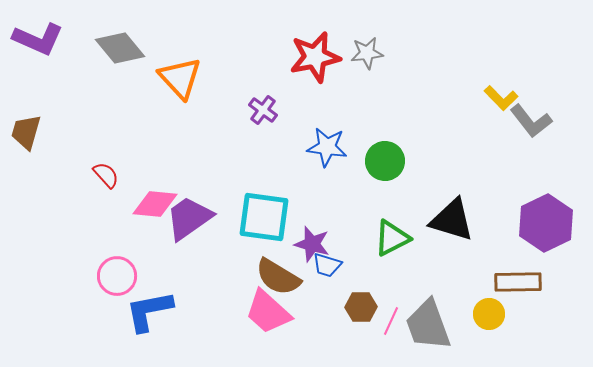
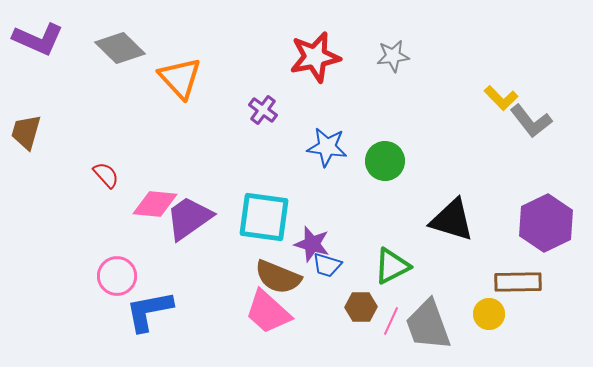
gray diamond: rotated 6 degrees counterclockwise
gray star: moved 26 px right, 3 px down
green triangle: moved 28 px down
brown semicircle: rotated 9 degrees counterclockwise
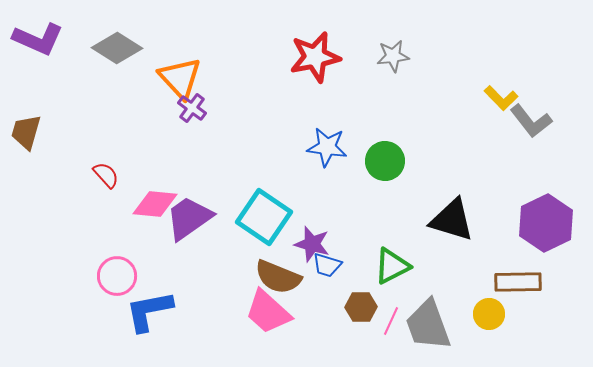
gray diamond: moved 3 px left; rotated 12 degrees counterclockwise
purple cross: moved 71 px left, 2 px up
cyan square: rotated 26 degrees clockwise
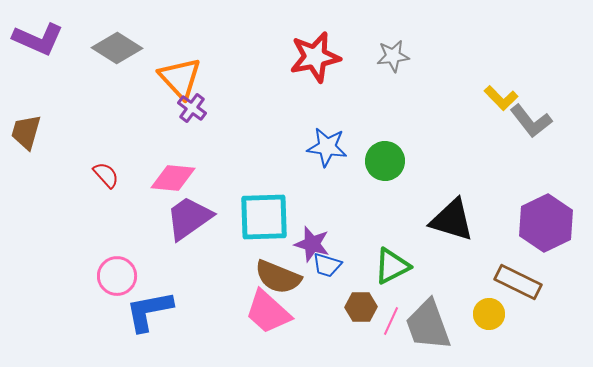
pink diamond: moved 18 px right, 26 px up
cyan square: rotated 36 degrees counterclockwise
brown rectangle: rotated 27 degrees clockwise
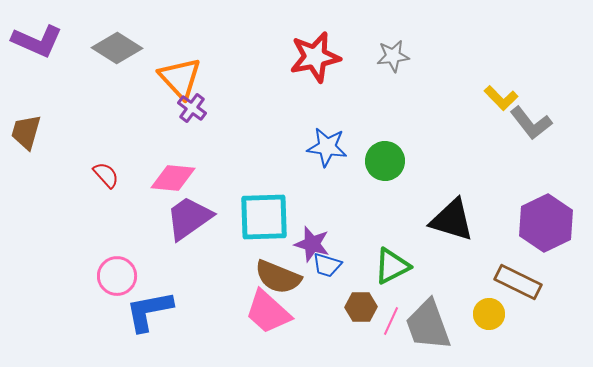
purple L-shape: moved 1 px left, 2 px down
gray L-shape: moved 2 px down
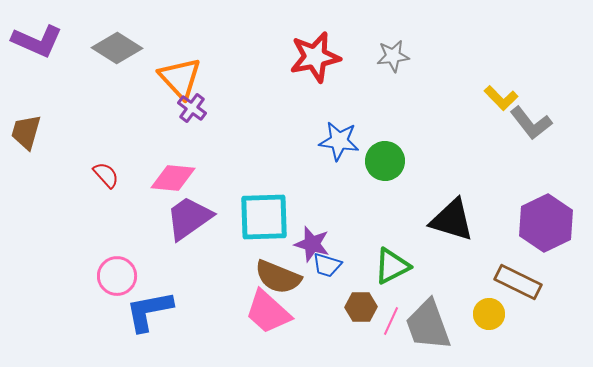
blue star: moved 12 px right, 6 px up
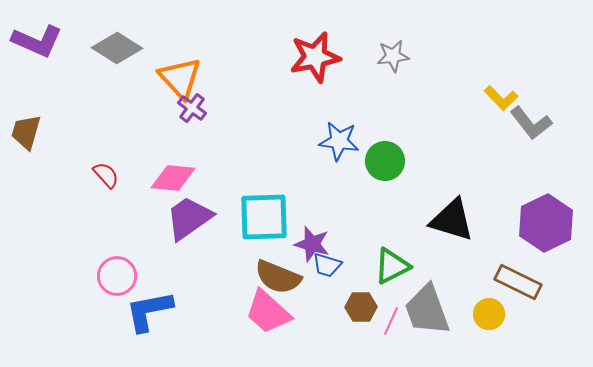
gray trapezoid: moved 1 px left, 15 px up
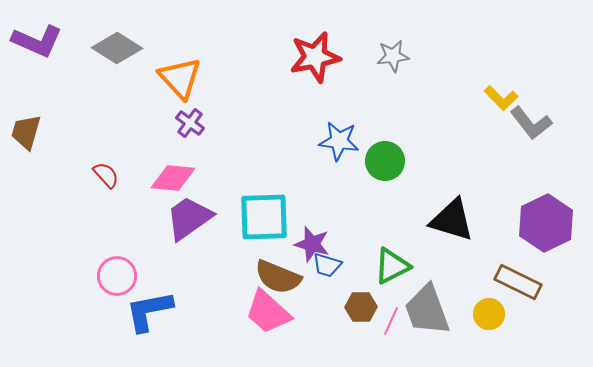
purple cross: moved 2 px left, 15 px down
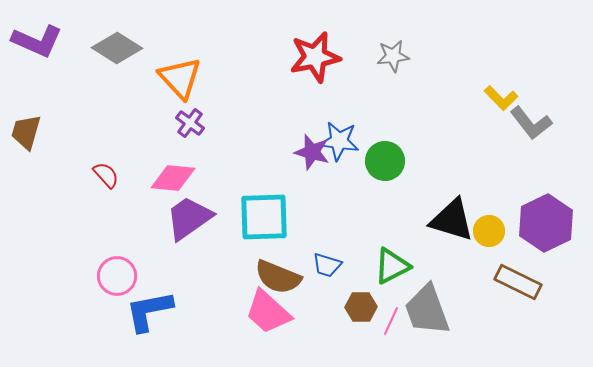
purple star: moved 92 px up
yellow circle: moved 83 px up
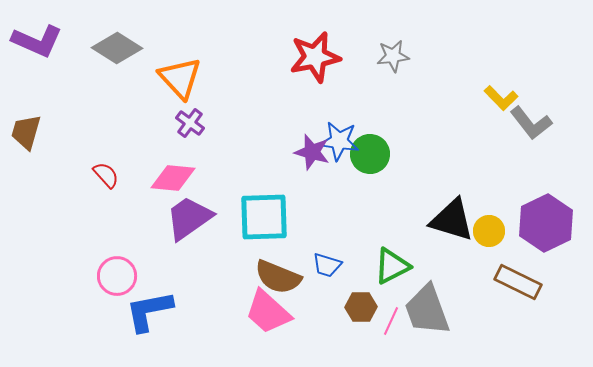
green circle: moved 15 px left, 7 px up
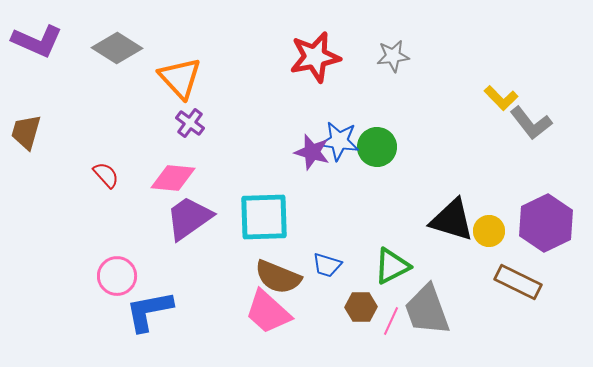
green circle: moved 7 px right, 7 px up
